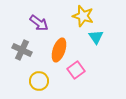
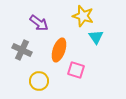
pink square: rotated 36 degrees counterclockwise
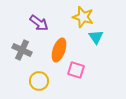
yellow star: moved 1 px down
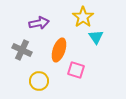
yellow star: rotated 20 degrees clockwise
purple arrow: rotated 48 degrees counterclockwise
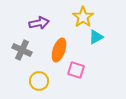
cyan triangle: rotated 35 degrees clockwise
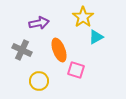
orange ellipse: rotated 40 degrees counterclockwise
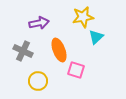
yellow star: rotated 25 degrees clockwise
cyan triangle: rotated 14 degrees counterclockwise
gray cross: moved 1 px right, 1 px down
yellow circle: moved 1 px left
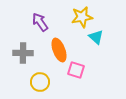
yellow star: moved 1 px left
purple arrow: moved 1 px right, 1 px up; rotated 114 degrees counterclockwise
cyan triangle: rotated 35 degrees counterclockwise
gray cross: moved 2 px down; rotated 24 degrees counterclockwise
yellow circle: moved 2 px right, 1 px down
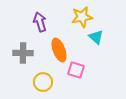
purple arrow: rotated 18 degrees clockwise
yellow circle: moved 3 px right
